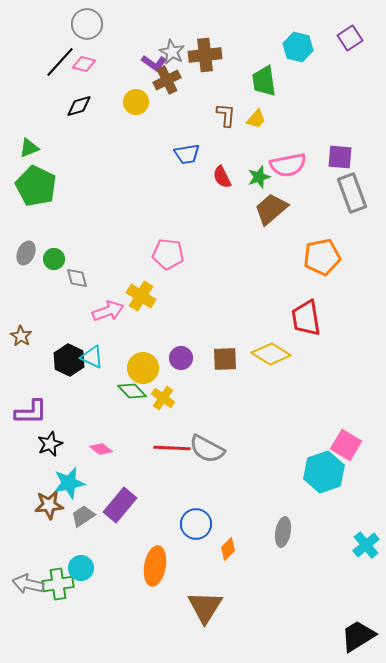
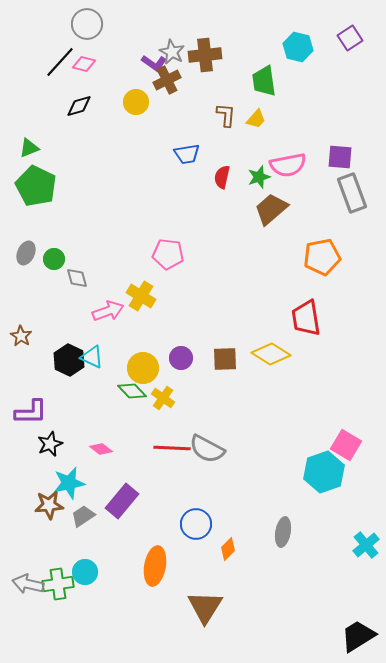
red semicircle at (222, 177): rotated 40 degrees clockwise
purple rectangle at (120, 505): moved 2 px right, 4 px up
cyan circle at (81, 568): moved 4 px right, 4 px down
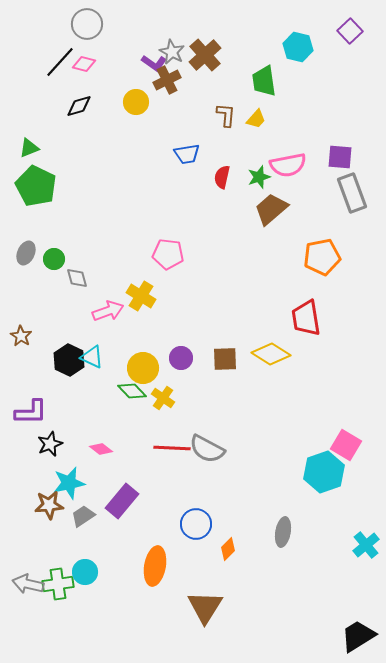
purple square at (350, 38): moved 7 px up; rotated 10 degrees counterclockwise
brown cross at (205, 55): rotated 36 degrees counterclockwise
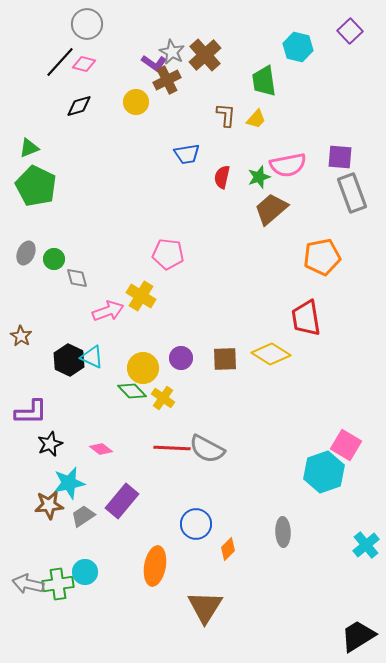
gray ellipse at (283, 532): rotated 12 degrees counterclockwise
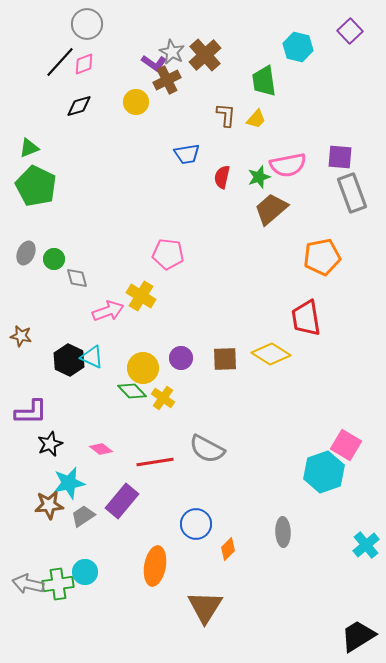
pink diamond at (84, 64): rotated 35 degrees counterclockwise
brown star at (21, 336): rotated 20 degrees counterclockwise
red line at (172, 448): moved 17 px left, 14 px down; rotated 12 degrees counterclockwise
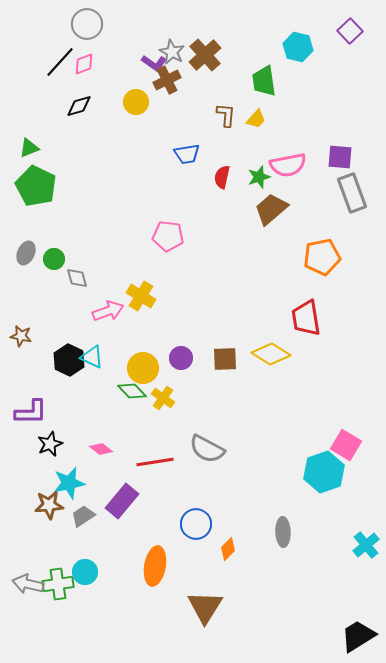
pink pentagon at (168, 254): moved 18 px up
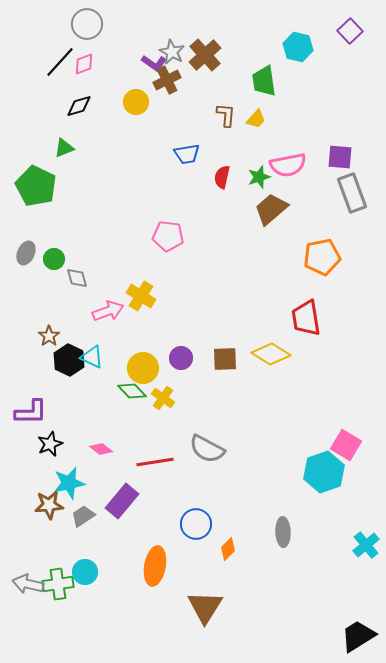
green triangle at (29, 148): moved 35 px right
brown star at (21, 336): moved 28 px right; rotated 25 degrees clockwise
